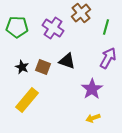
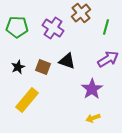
purple arrow: moved 1 px down; rotated 30 degrees clockwise
black star: moved 4 px left; rotated 24 degrees clockwise
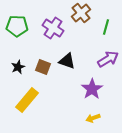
green pentagon: moved 1 px up
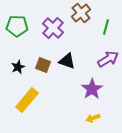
purple cross: rotated 10 degrees clockwise
brown square: moved 2 px up
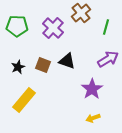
yellow rectangle: moved 3 px left
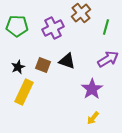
purple cross: rotated 20 degrees clockwise
yellow rectangle: moved 8 px up; rotated 15 degrees counterclockwise
yellow arrow: rotated 32 degrees counterclockwise
